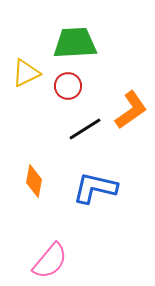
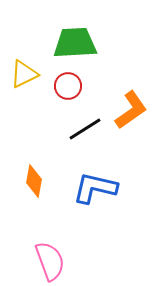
yellow triangle: moved 2 px left, 1 px down
pink semicircle: rotated 60 degrees counterclockwise
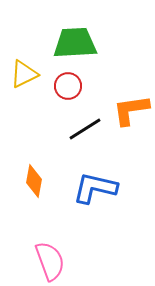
orange L-shape: rotated 153 degrees counterclockwise
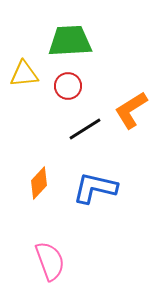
green trapezoid: moved 5 px left, 2 px up
yellow triangle: rotated 20 degrees clockwise
orange L-shape: rotated 24 degrees counterclockwise
orange diamond: moved 5 px right, 2 px down; rotated 32 degrees clockwise
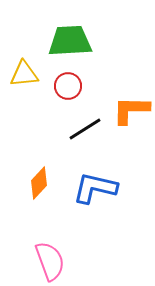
orange L-shape: rotated 33 degrees clockwise
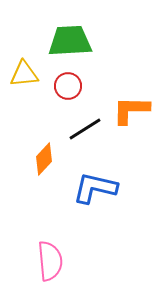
orange diamond: moved 5 px right, 24 px up
pink semicircle: rotated 15 degrees clockwise
